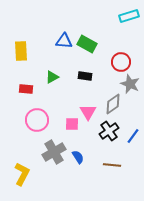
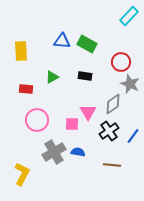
cyan rectangle: rotated 30 degrees counterclockwise
blue triangle: moved 2 px left
blue semicircle: moved 5 px up; rotated 48 degrees counterclockwise
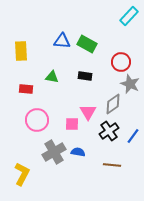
green triangle: rotated 40 degrees clockwise
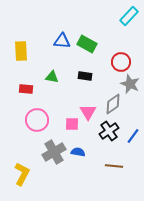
brown line: moved 2 px right, 1 px down
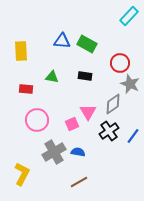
red circle: moved 1 px left, 1 px down
pink square: rotated 24 degrees counterclockwise
brown line: moved 35 px left, 16 px down; rotated 36 degrees counterclockwise
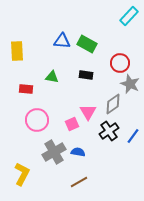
yellow rectangle: moved 4 px left
black rectangle: moved 1 px right, 1 px up
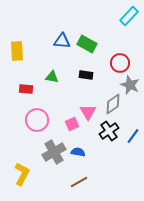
gray star: moved 1 px down
